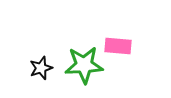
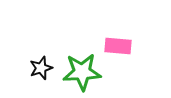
green star: moved 2 px left, 7 px down
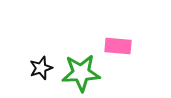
green star: moved 1 px left, 1 px down
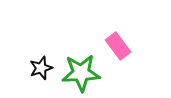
pink rectangle: rotated 48 degrees clockwise
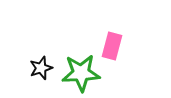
pink rectangle: moved 6 px left; rotated 52 degrees clockwise
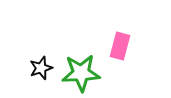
pink rectangle: moved 8 px right
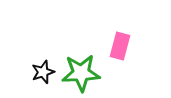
black star: moved 2 px right, 4 px down
